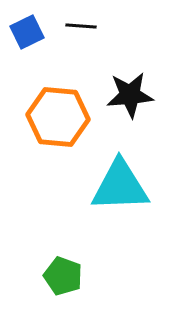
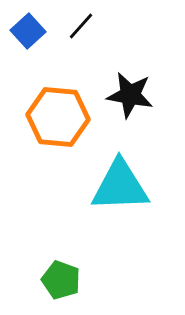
black line: rotated 52 degrees counterclockwise
blue square: moved 1 px right, 1 px up; rotated 16 degrees counterclockwise
black star: rotated 15 degrees clockwise
green pentagon: moved 2 px left, 4 px down
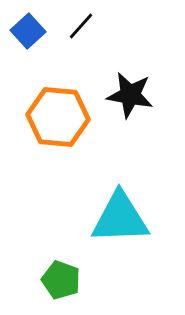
cyan triangle: moved 32 px down
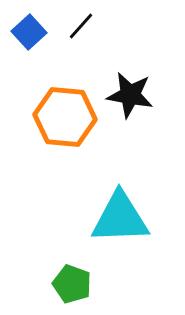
blue square: moved 1 px right, 1 px down
orange hexagon: moved 7 px right
green pentagon: moved 11 px right, 4 px down
